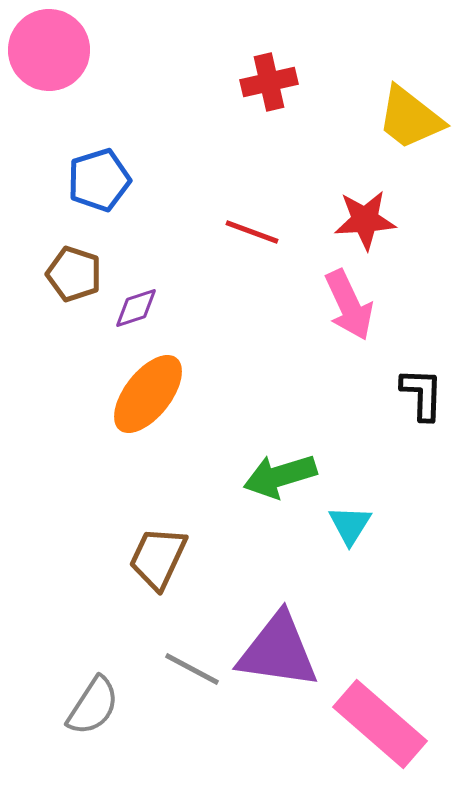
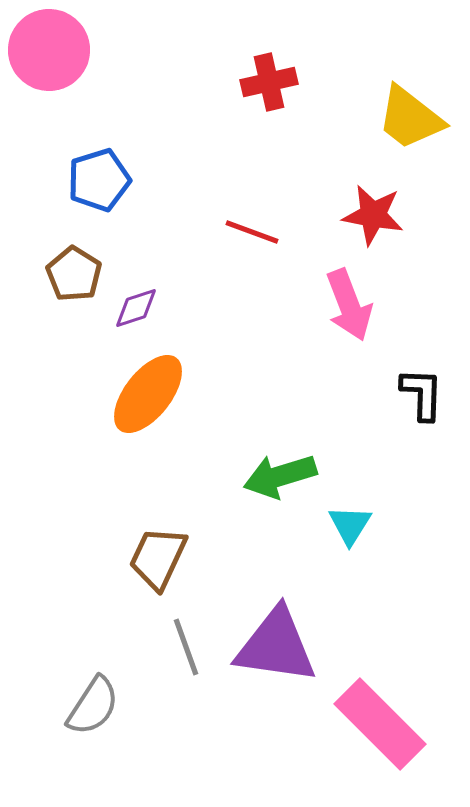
red star: moved 8 px right, 5 px up; rotated 14 degrees clockwise
brown pentagon: rotated 14 degrees clockwise
pink arrow: rotated 4 degrees clockwise
purple triangle: moved 2 px left, 5 px up
gray line: moved 6 px left, 22 px up; rotated 42 degrees clockwise
pink rectangle: rotated 4 degrees clockwise
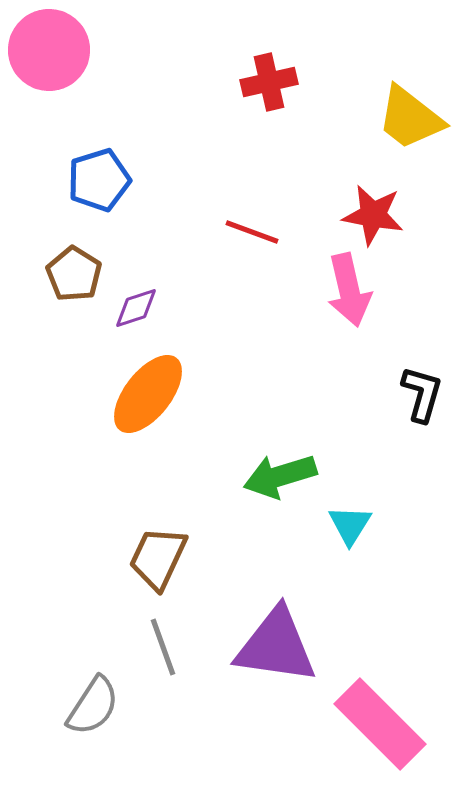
pink arrow: moved 15 px up; rotated 8 degrees clockwise
black L-shape: rotated 14 degrees clockwise
gray line: moved 23 px left
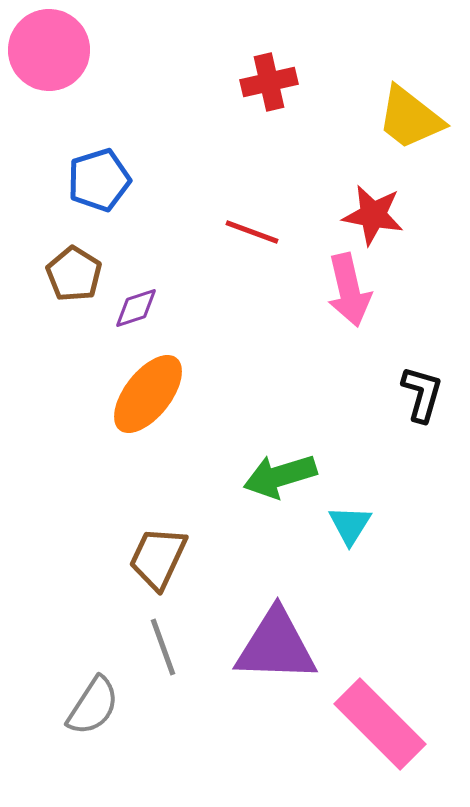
purple triangle: rotated 6 degrees counterclockwise
